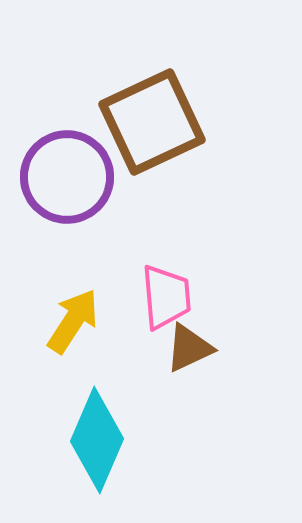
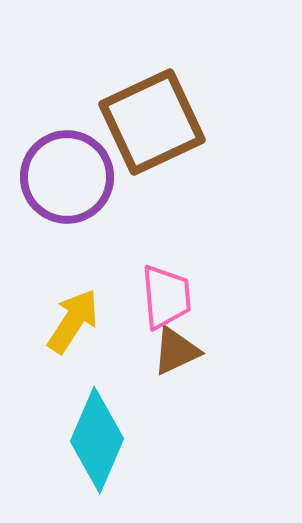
brown triangle: moved 13 px left, 3 px down
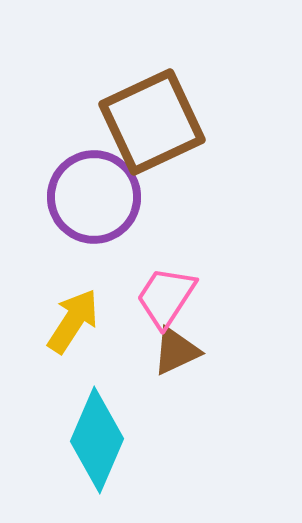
purple circle: moved 27 px right, 20 px down
pink trapezoid: rotated 142 degrees counterclockwise
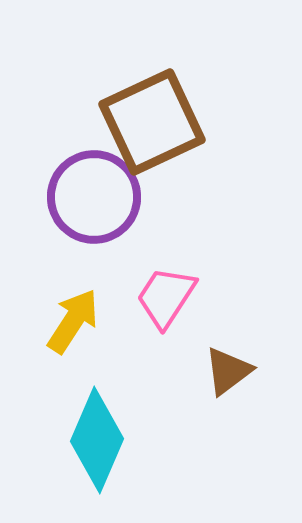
brown triangle: moved 52 px right, 20 px down; rotated 12 degrees counterclockwise
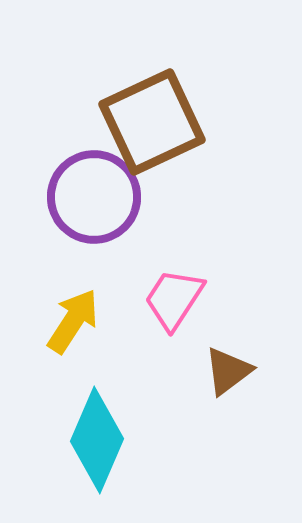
pink trapezoid: moved 8 px right, 2 px down
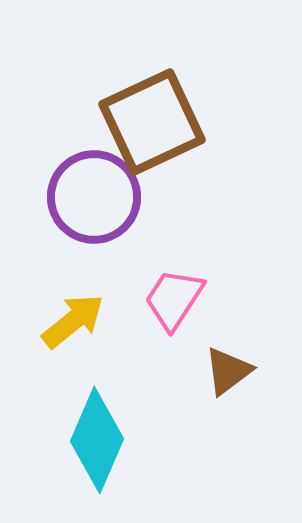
yellow arrow: rotated 18 degrees clockwise
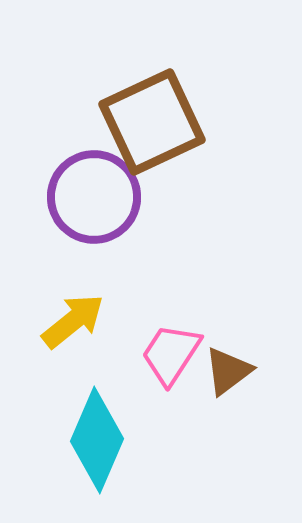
pink trapezoid: moved 3 px left, 55 px down
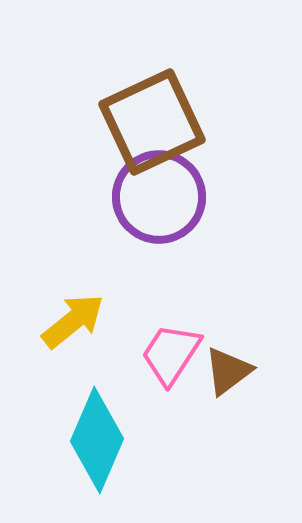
purple circle: moved 65 px right
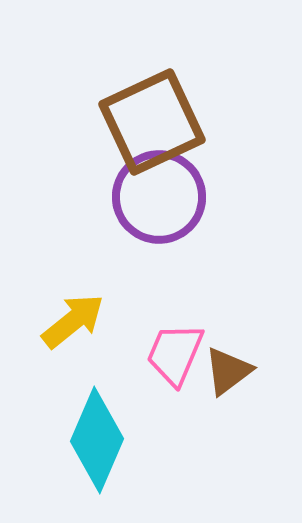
pink trapezoid: moved 4 px right; rotated 10 degrees counterclockwise
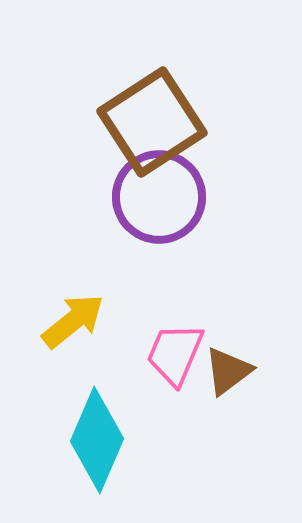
brown square: rotated 8 degrees counterclockwise
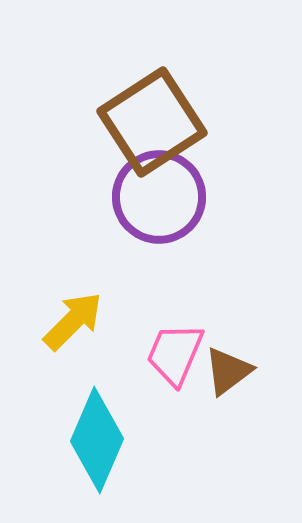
yellow arrow: rotated 6 degrees counterclockwise
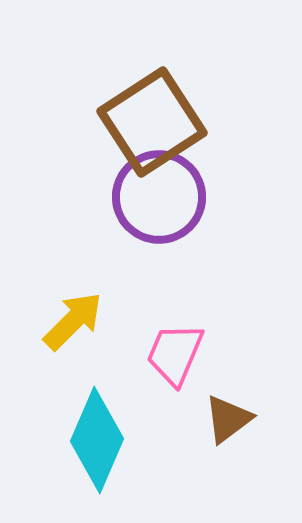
brown triangle: moved 48 px down
